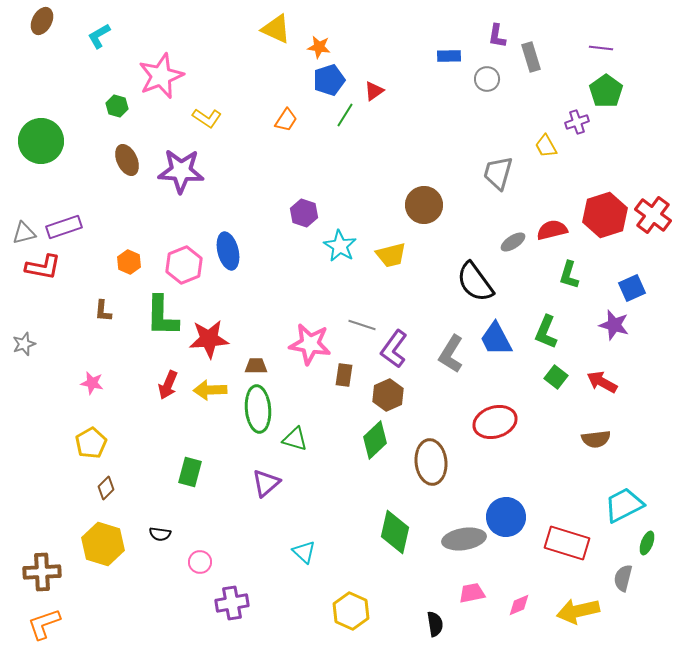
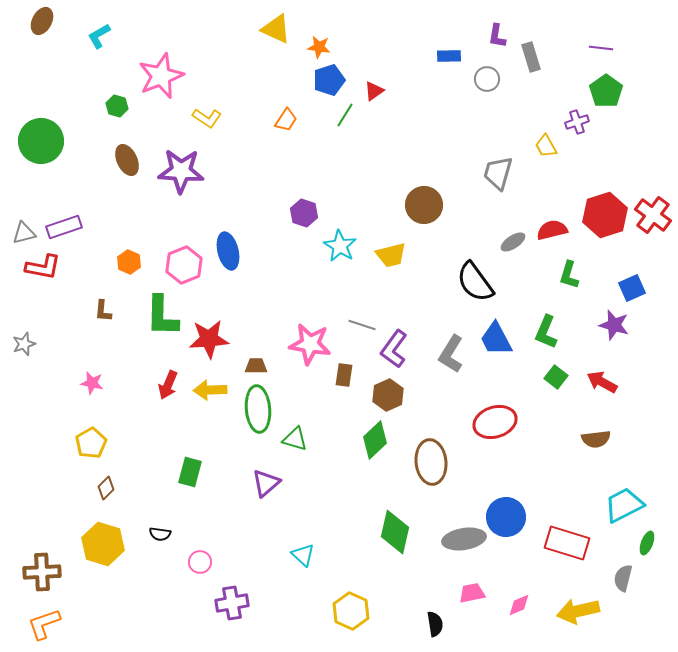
cyan triangle at (304, 552): moved 1 px left, 3 px down
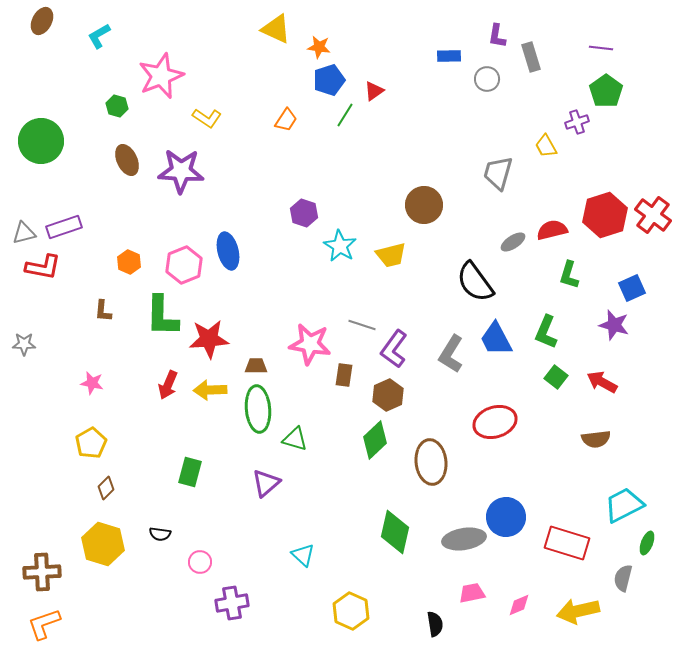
gray star at (24, 344): rotated 20 degrees clockwise
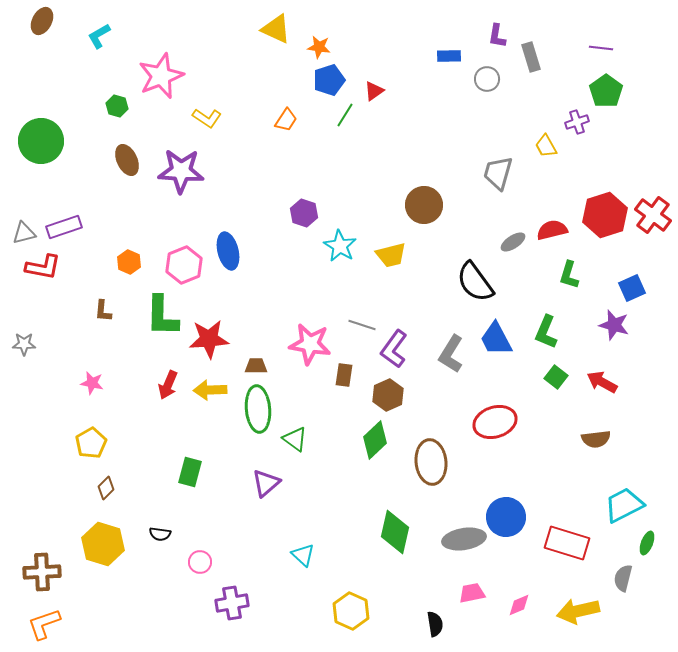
green triangle at (295, 439): rotated 20 degrees clockwise
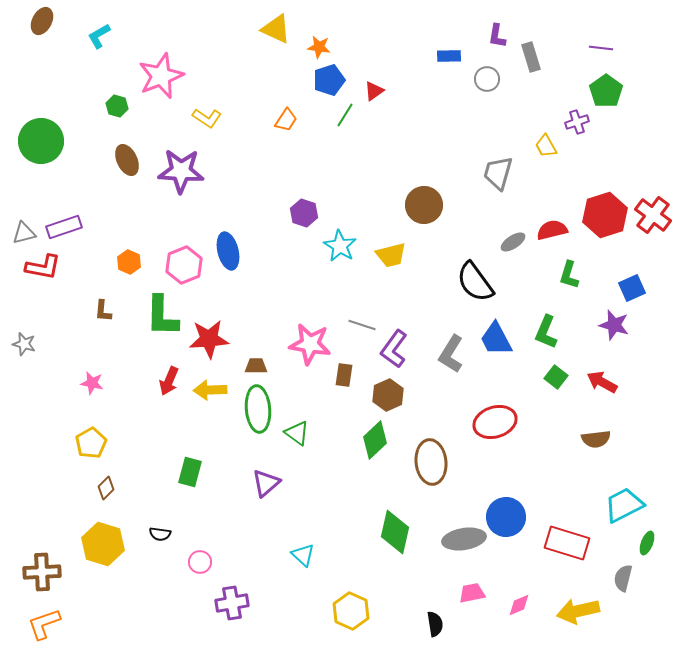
gray star at (24, 344): rotated 15 degrees clockwise
red arrow at (168, 385): moved 1 px right, 4 px up
green triangle at (295, 439): moved 2 px right, 6 px up
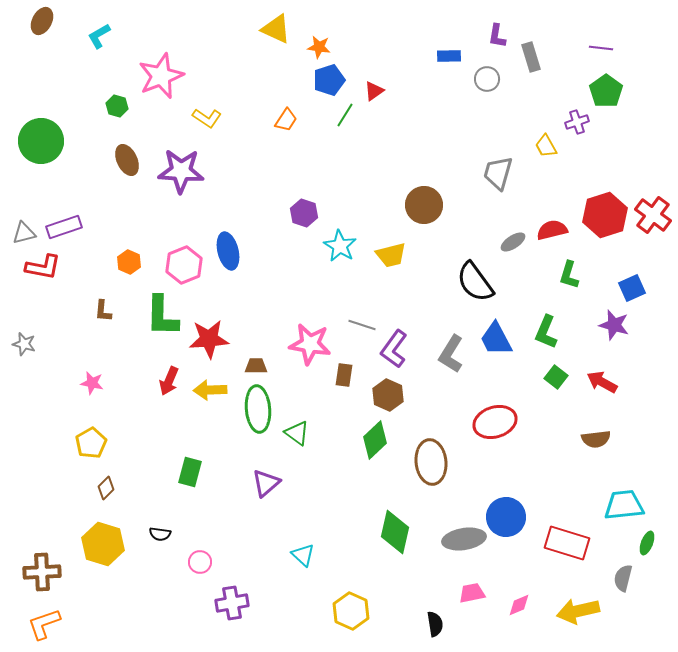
brown hexagon at (388, 395): rotated 12 degrees counterclockwise
cyan trapezoid at (624, 505): rotated 21 degrees clockwise
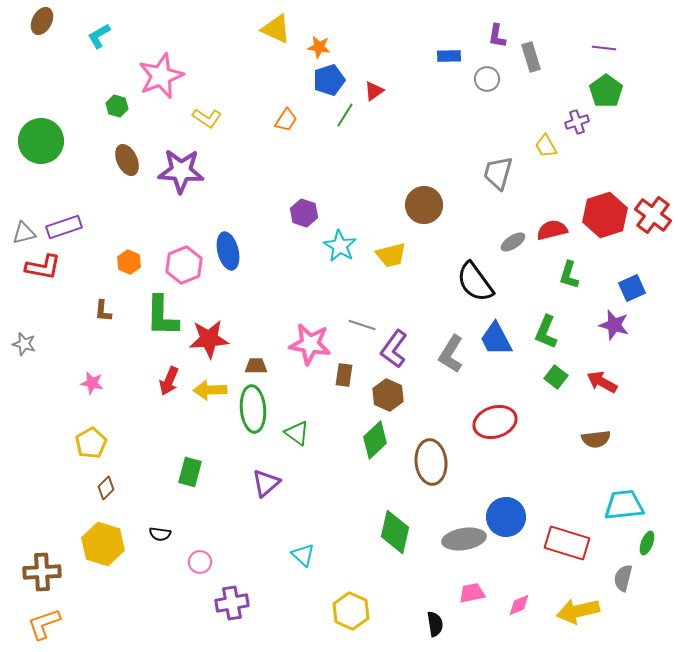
purple line at (601, 48): moved 3 px right
green ellipse at (258, 409): moved 5 px left
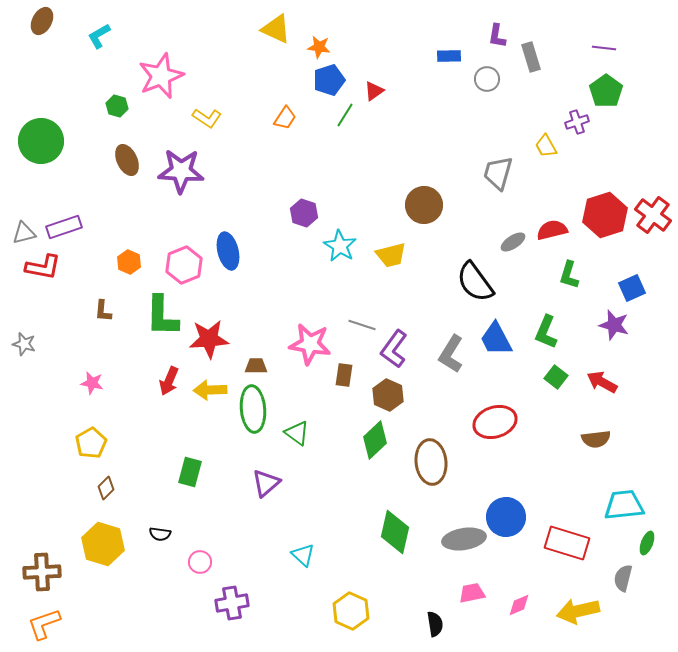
orange trapezoid at (286, 120): moved 1 px left, 2 px up
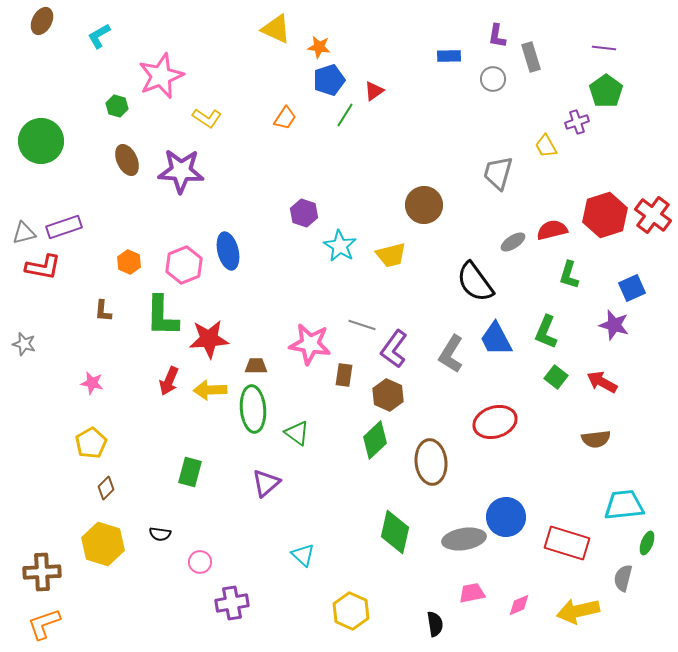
gray circle at (487, 79): moved 6 px right
